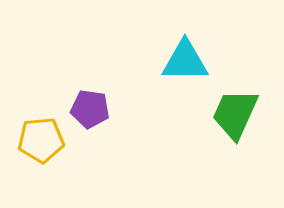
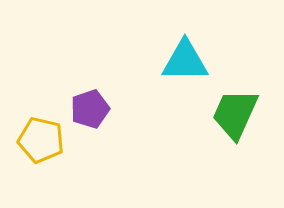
purple pentagon: rotated 27 degrees counterclockwise
yellow pentagon: rotated 18 degrees clockwise
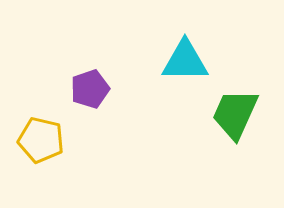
purple pentagon: moved 20 px up
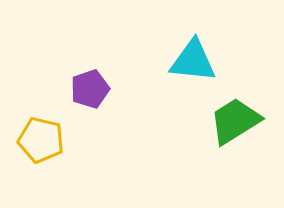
cyan triangle: moved 8 px right; rotated 6 degrees clockwise
green trapezoid: moved 7 px down; rotated 34 degrees clockwise
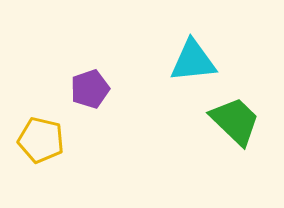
cyan triangle: rotated 12 degrees counterclockwise
green trapezoid: rotated 76 degrees clockwise
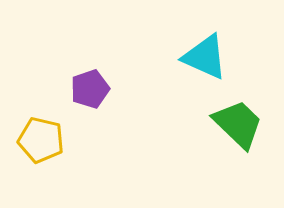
cyan triangle: moved 12 px right, 4 px up; rotated 30 degrees clockwise
green trapezoid: moved 3 px right, 3 px down
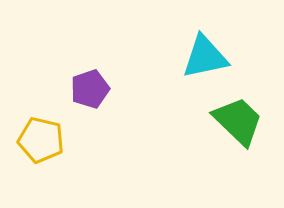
cyan triangle: rotated 36 degrees counterclockwise
green trapezoid: moved 3 px up
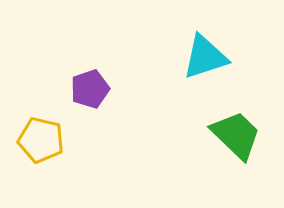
cyan triangle: rotated 6 degrees counterclockwise
green trapezoid: moved 2 px left, 14 px down
